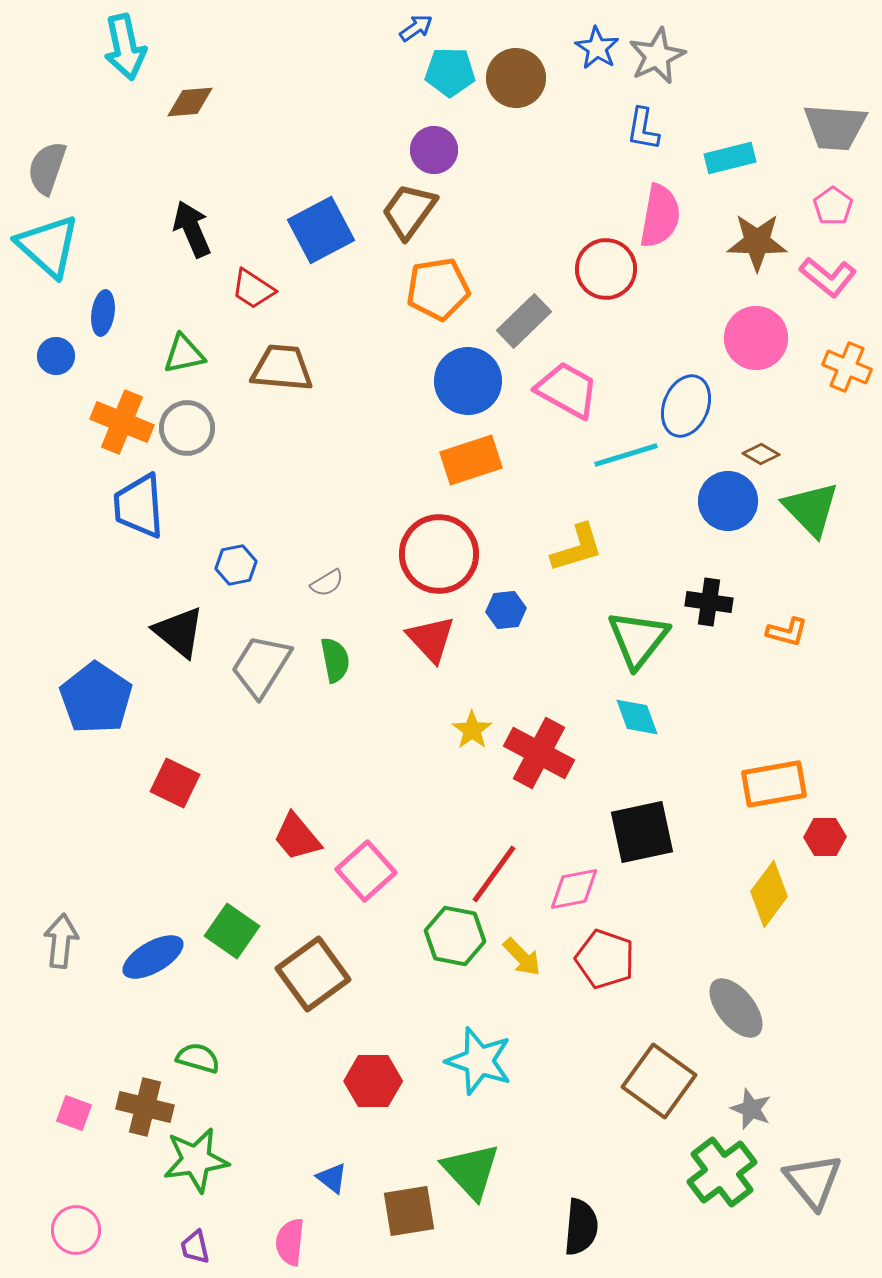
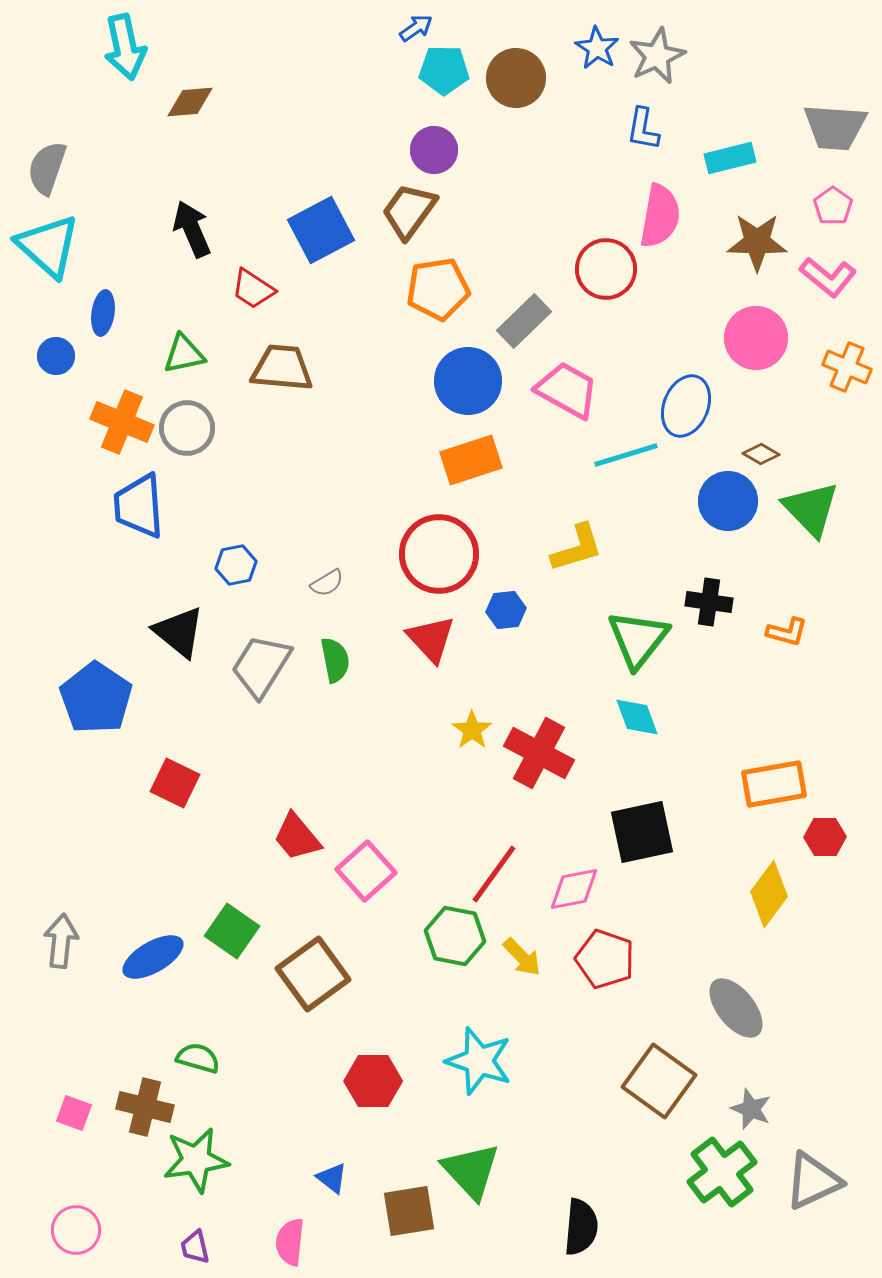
cyan pentagon at (450, 72): moved 6 px left, 2 px up
gray triangle at (813, 1181): rotated 44 degrees clockwise
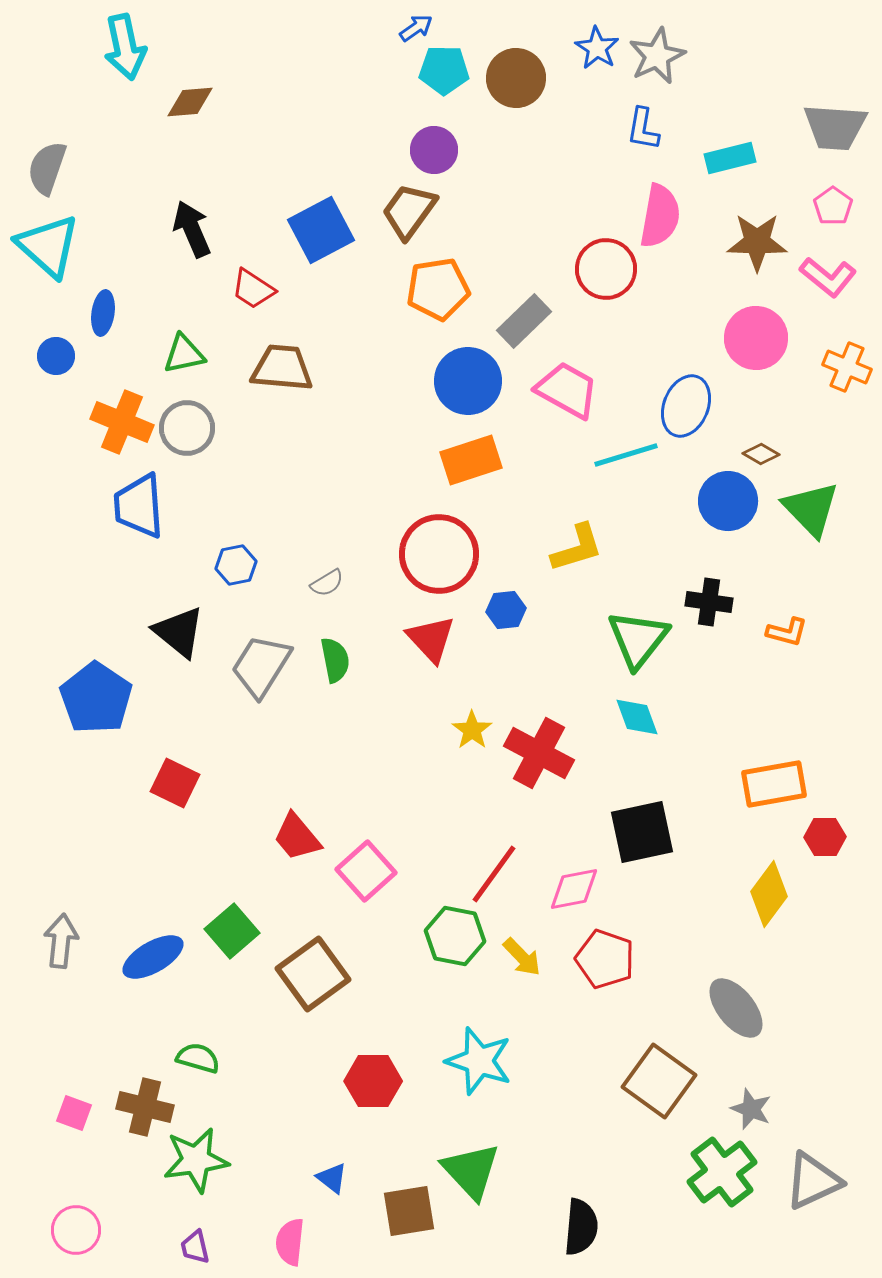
green square at (232, 931): rotated 14 degrees clockwise
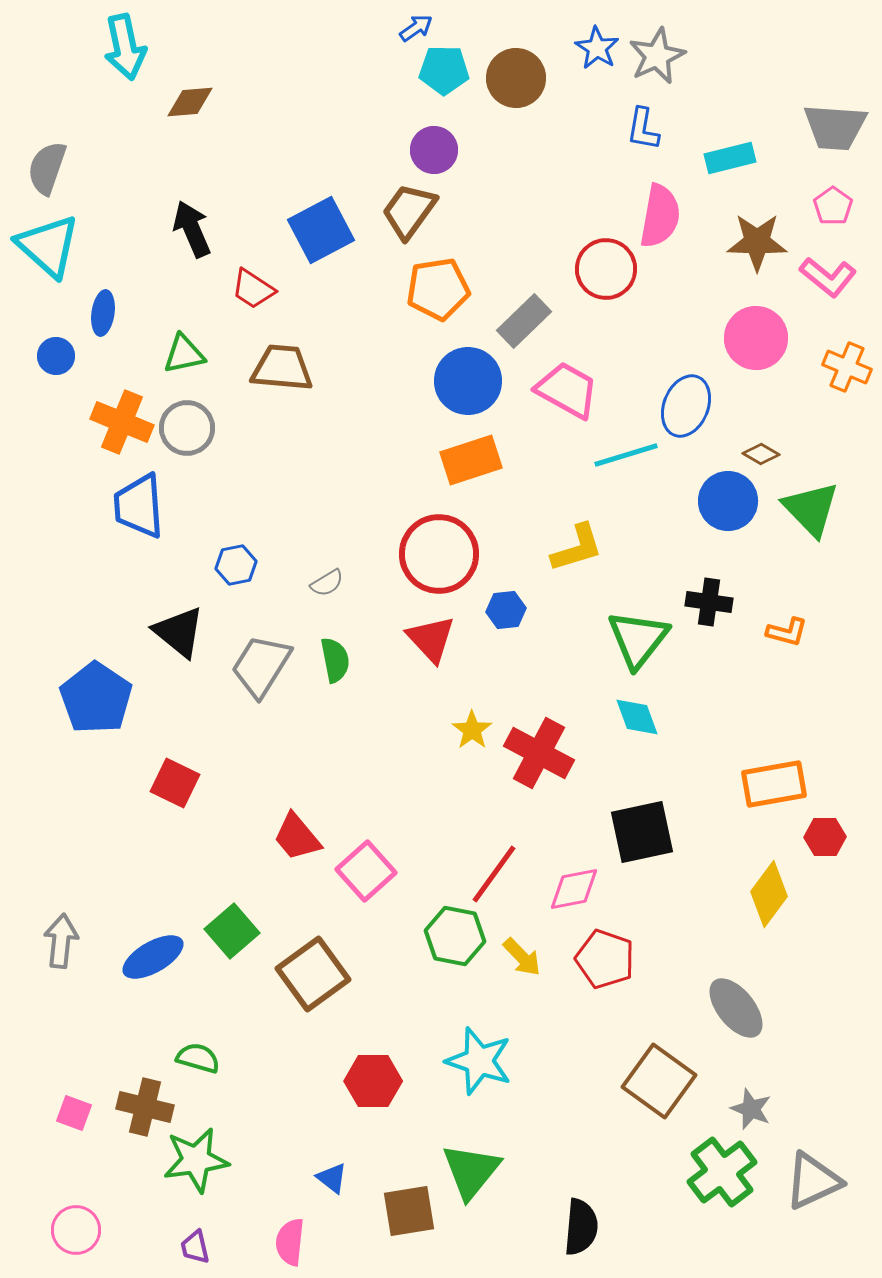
green triangle at (471, 1171): rotated 22 degrees clockwise
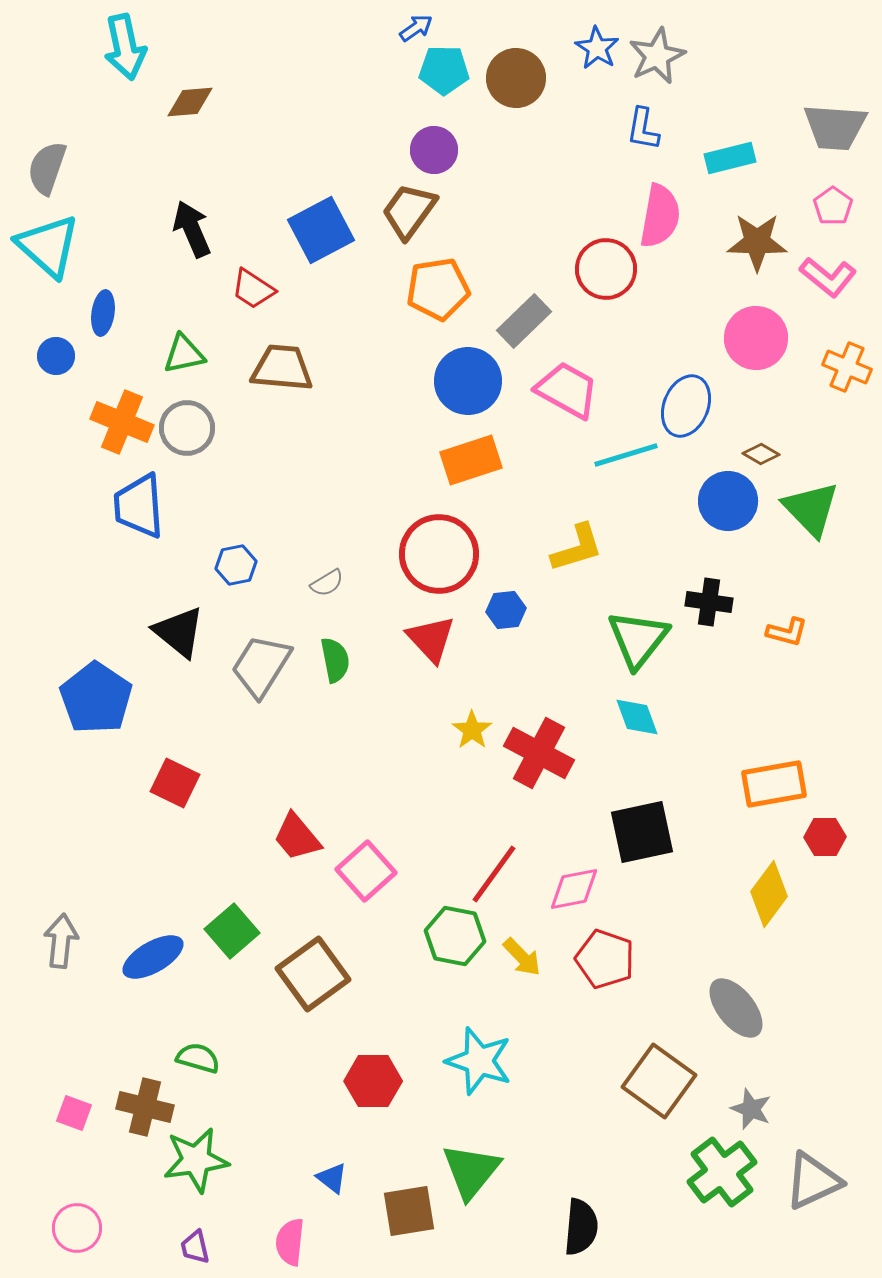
pink circle at (76, 1230): moved 1 px right, 2 px up
